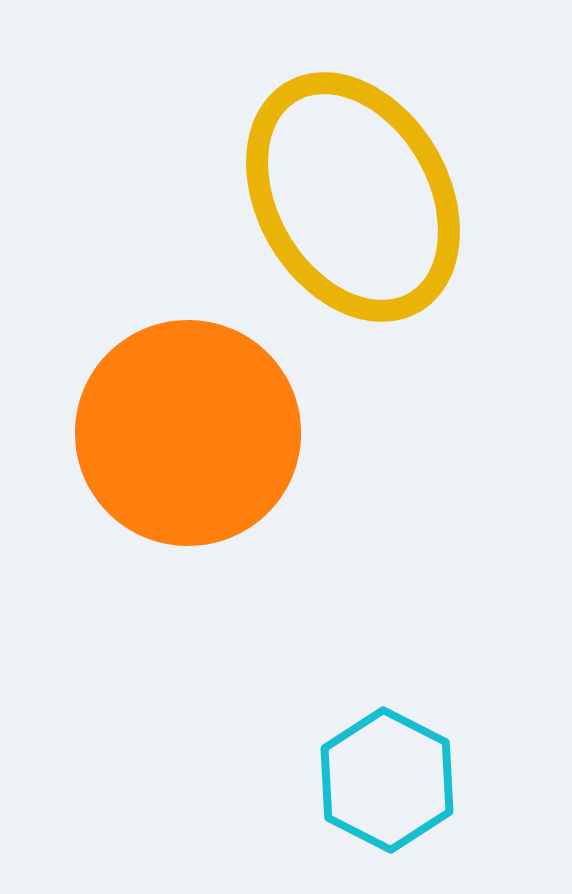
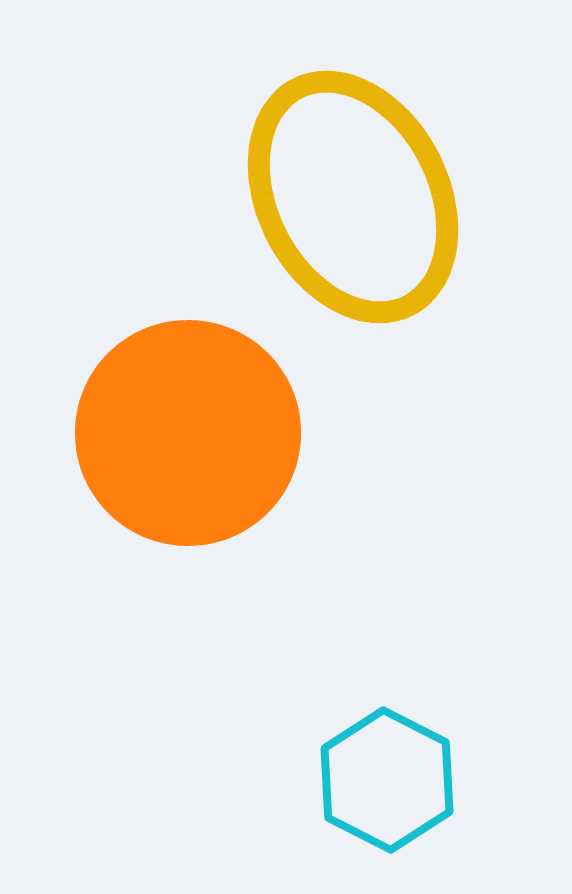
yellow ellipse: rotated 3 degrees clockwise
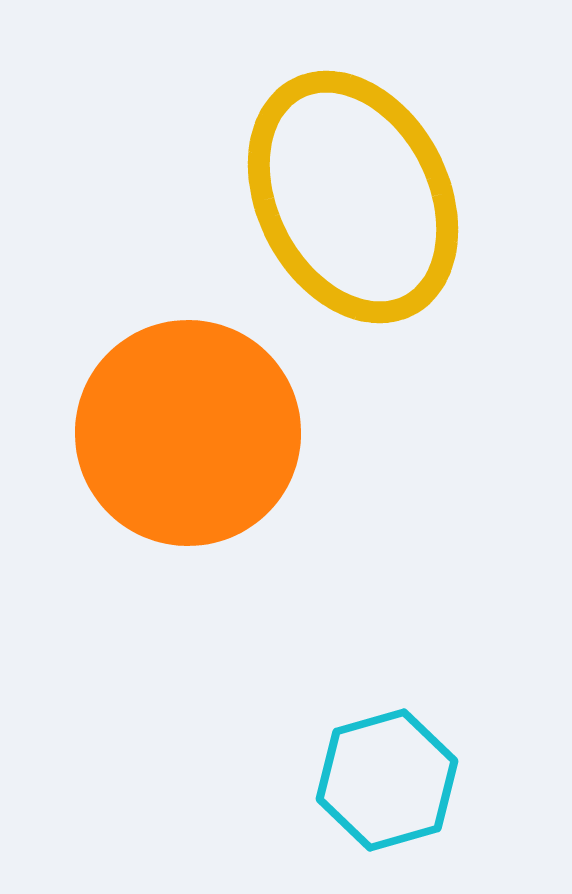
cyan hexagon: rotated 17 degrees clockwise
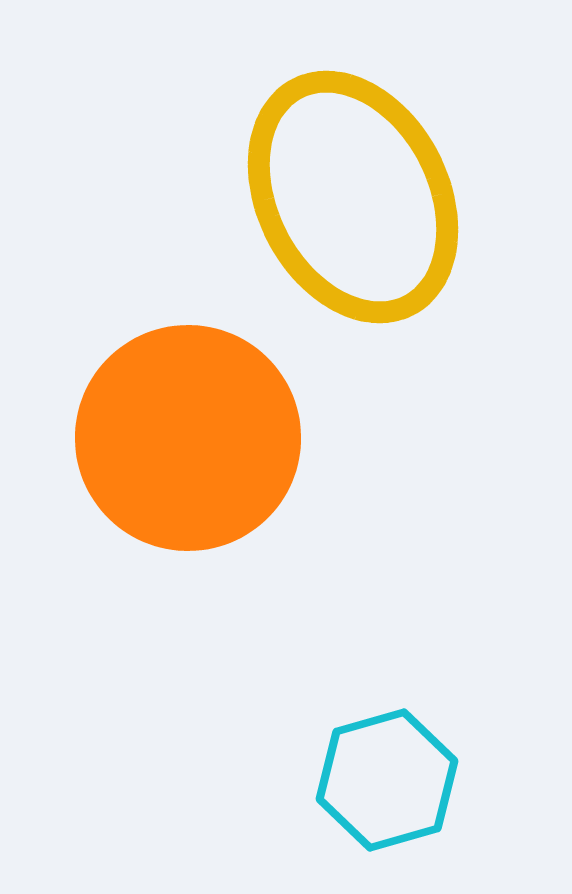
orange circle: moved 5 px down
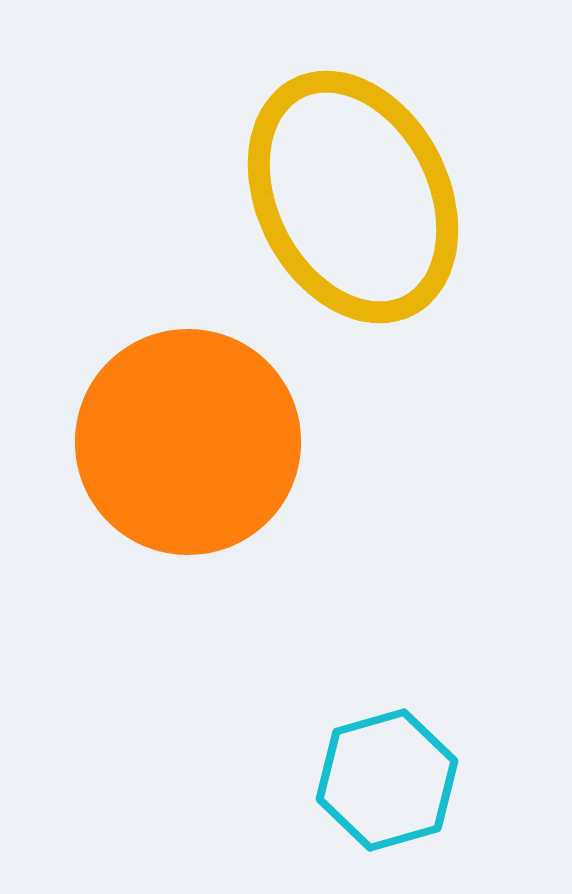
orange circle: moved 4 px down
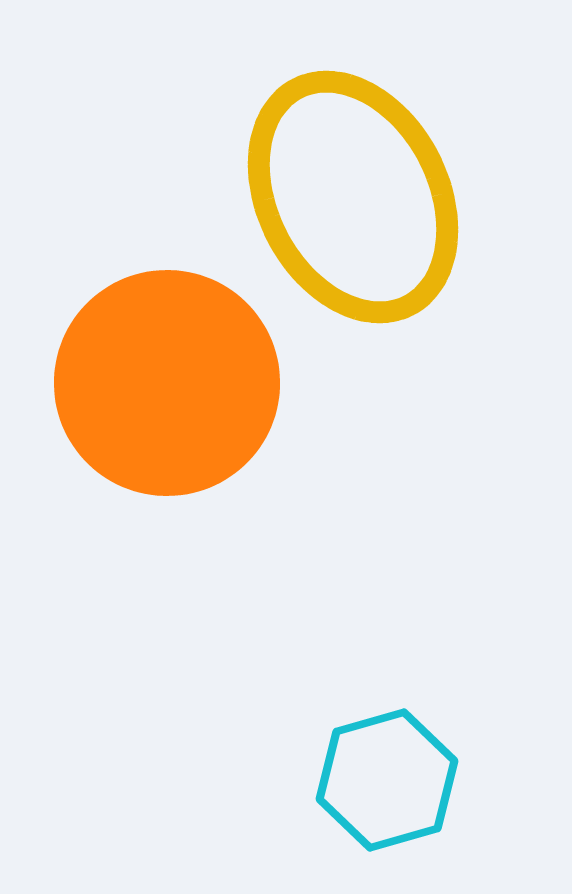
orange circle: moved 21 px left, 59 px up
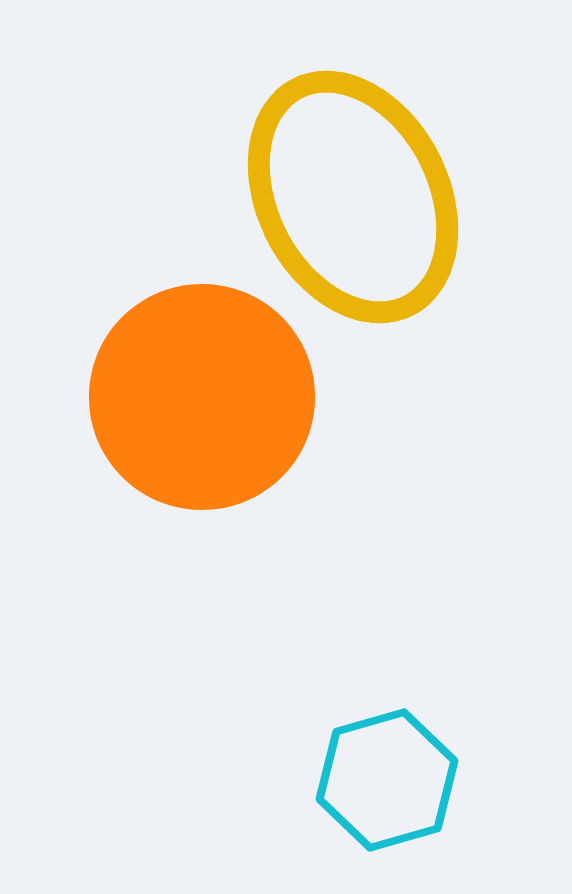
orange circle: moved 35 px right, 14 px down
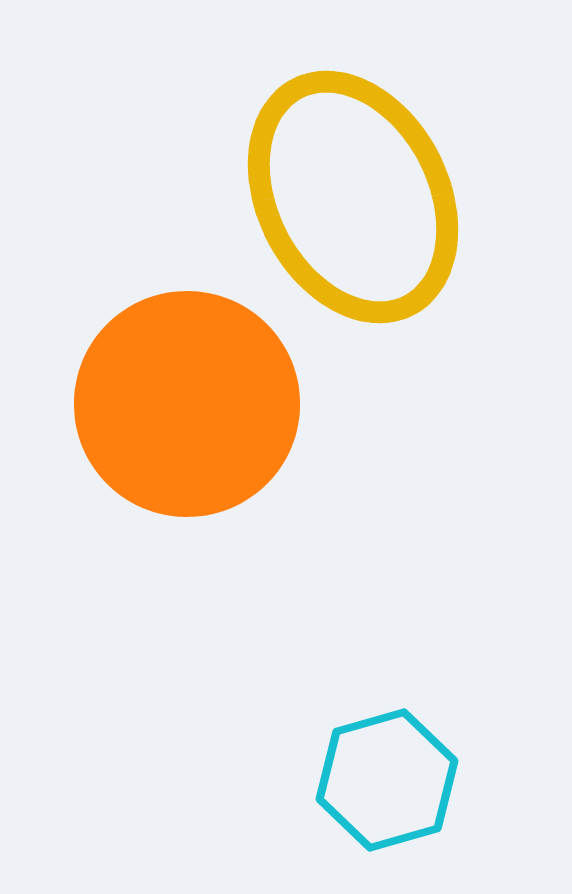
orange circle: moved 15 px left, 7 px down
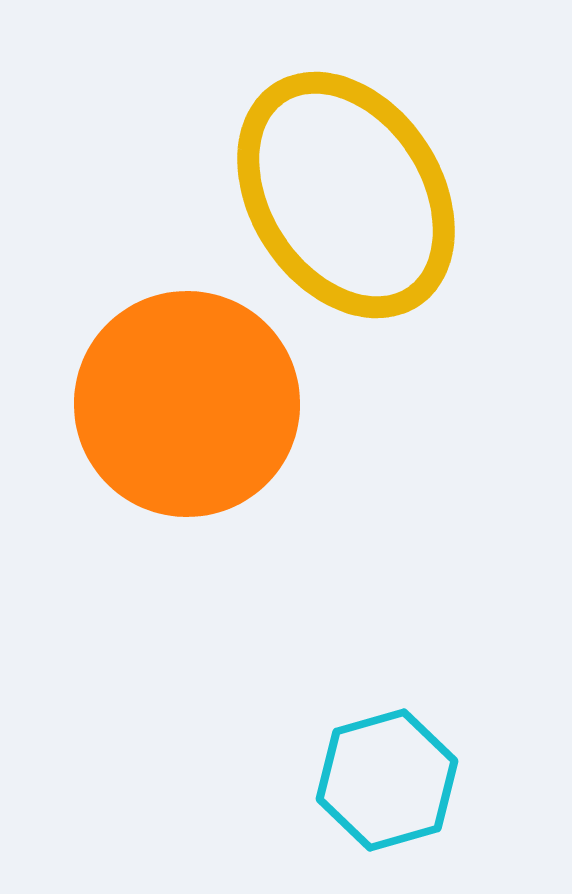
yellow ellipse: moved 7 px left, 2 px up; rotated 6 degrees counterclockwise
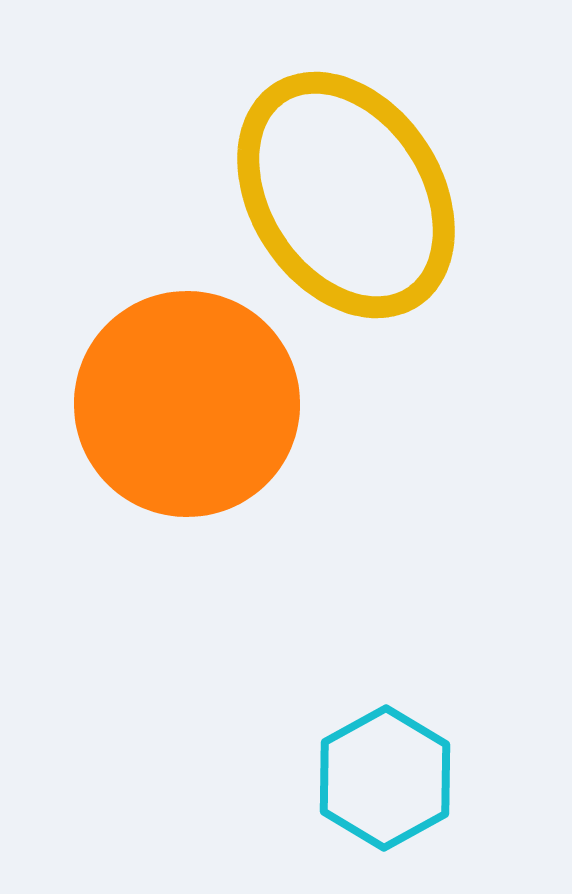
cyan hexagon: moved 2 px left, 2 px up; rotated 13 degrees counterclockwise
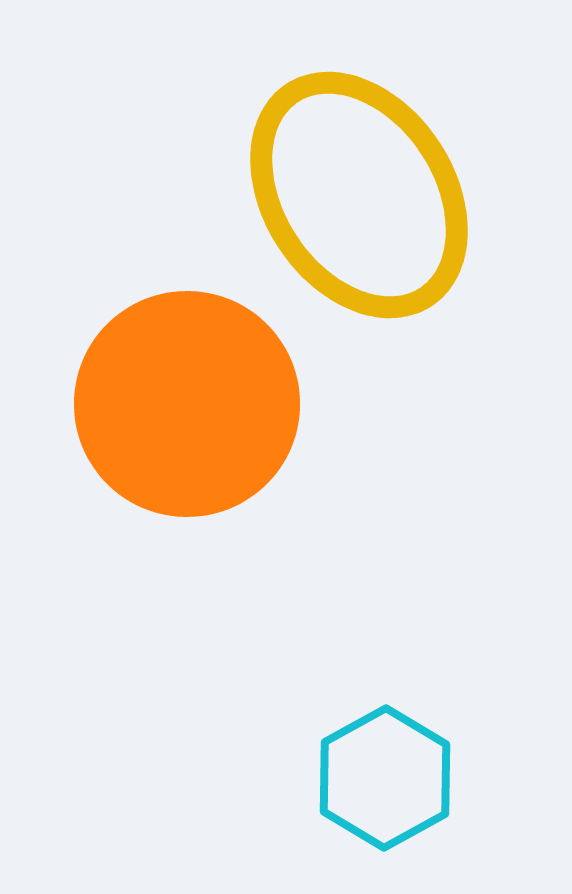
yellow ellipse: moved 13 px right
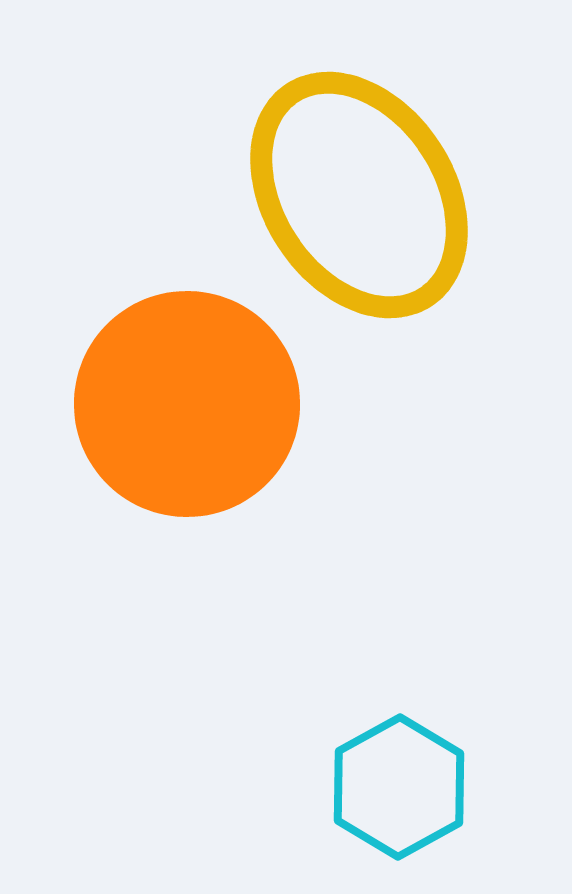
cyan hexagon: moved 14 px right, 9 px down
